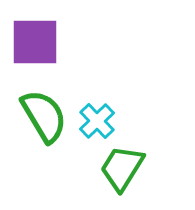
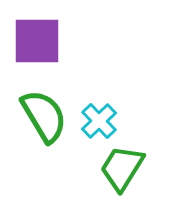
purple square: moved 2 px right, 1 px up
cyan cross: moved 2 px right
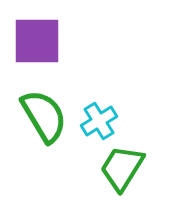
cyan cross: rotated 12 degrees clockwise
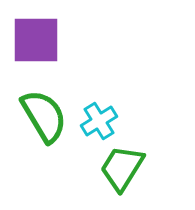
purple square: moved 1 px left, 1 px up
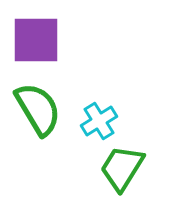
green semicircle: moved 6 px left, 7 px up
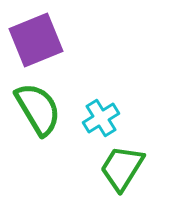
purple square: rotated 22 degrees counterclockwise
cyan cross: moved 2 px right, 3 px up
